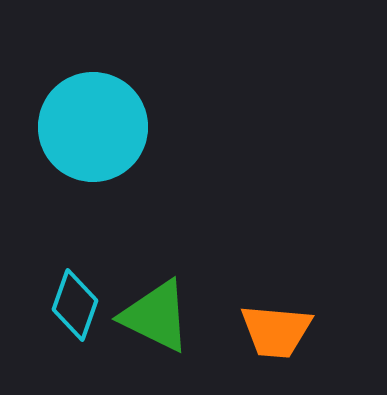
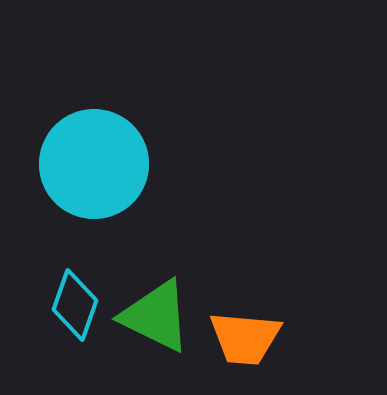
cyan circle: moved 1 px right, 37 px down
orange trapezoid: moved 31 px left, 7 px down
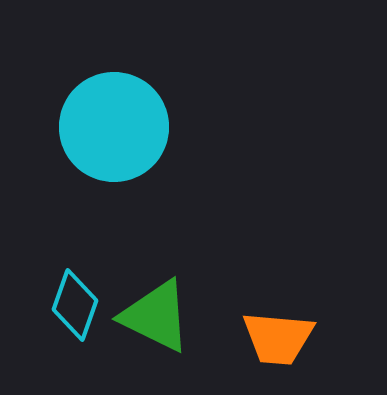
cyan circle: moved 20 px right, 37 px up
orange trapezoid: moved 33 px right
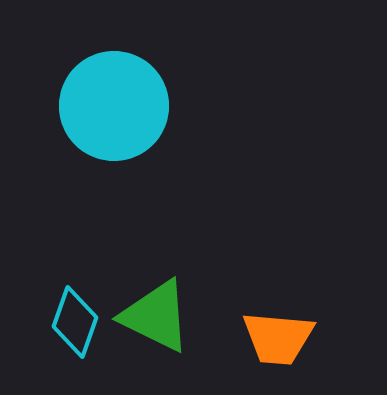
cyan circle: moved 21 px up
cyan diamond: moved 17 px down
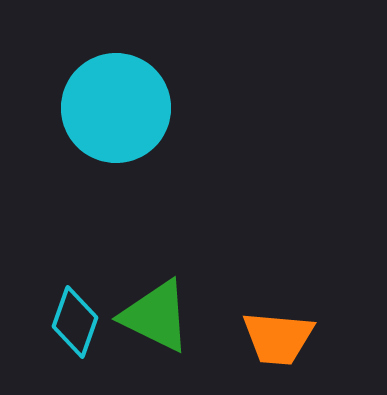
cyan circle: moved 2 px right, 2 px down
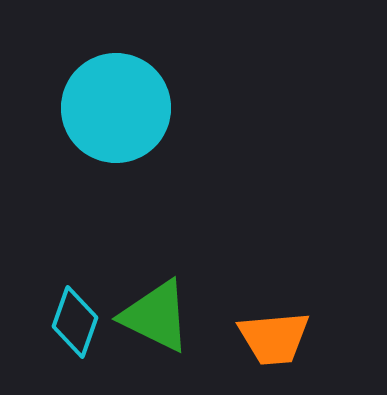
orange trapezoid: moved 4 px left; rotated 10 degrees counterclockwise
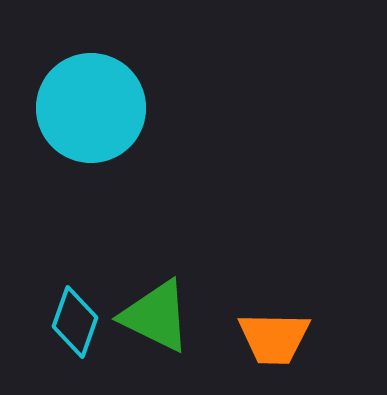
cyan circle: moved 25 px left
orange trapezoid: rotated 6 degrees clockwise
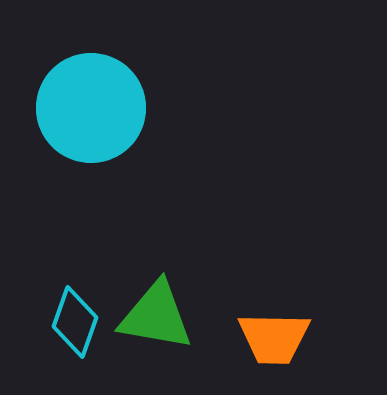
green triangle: rotated 16 degrees counterclockwise
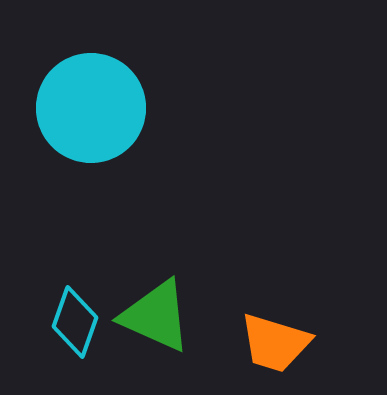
green triangle: rotated 14 degrees clockwise
orange trapezoid: moved 1 px right, 5 px down; rotated 16 degrees clockwise
